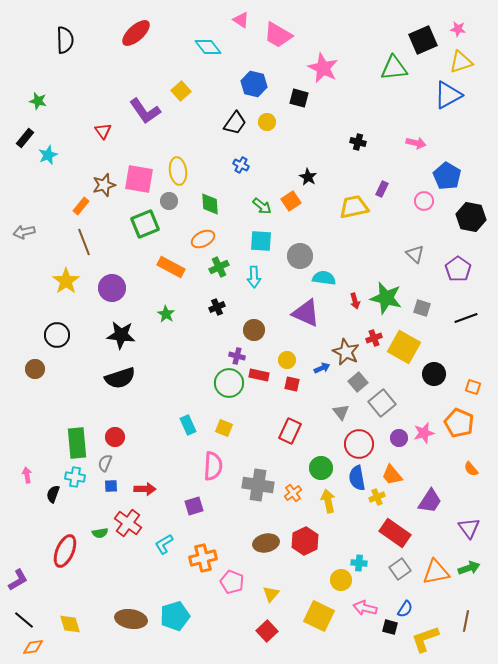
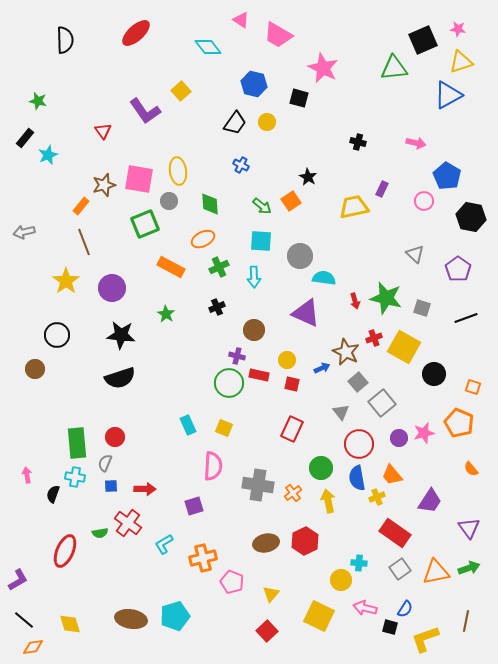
red rectangle at (290, 431): moved 2 px right, 2 px up
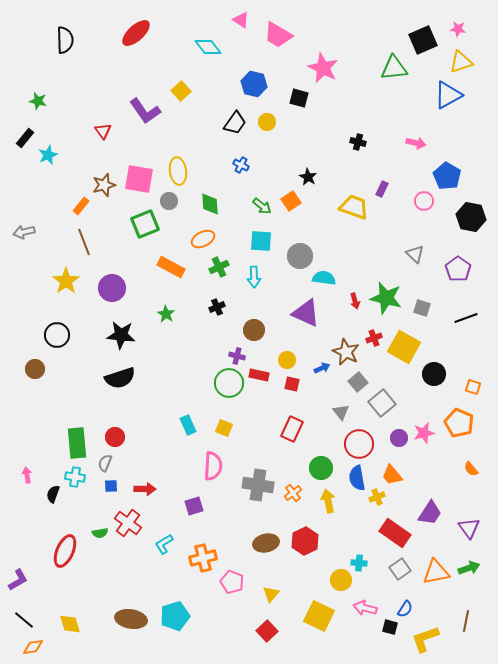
yellow trapezoid at (354, 207): rotated 32 degrees clockwise
purple trapezoid at (430, 501): moved 12 px down
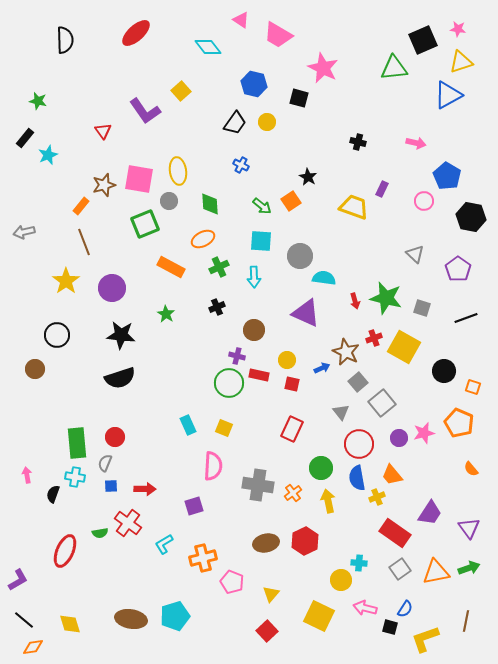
black circle at (434, 374): moved 10 px right, 3 px up
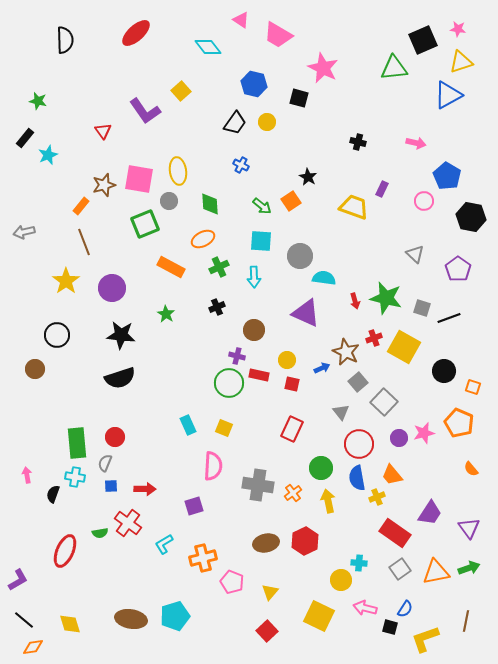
black line at (466, 318): moved 17 px left
gray square at (382, 403): moved 2 px right, 1 px up; rotated 8 degrees counterclockwise
yellow triangle at (271, 594): moved 1 px left, 2 px up
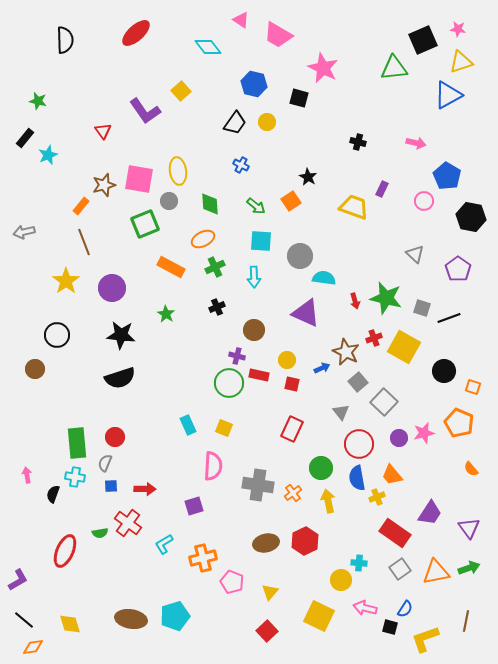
green arrow at (262, 206): moved 6 px left
green cross at (219, 267): moved 4 px left
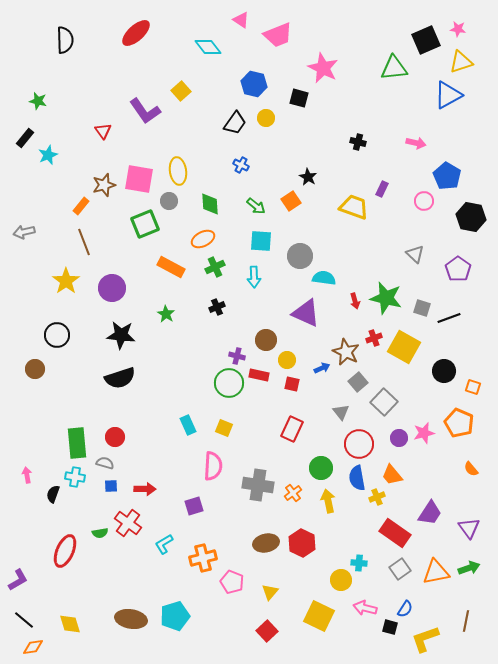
pink trapezoid at (278, 35): rotated 52 degrees counterclockwise
black square at (423, 40): moved 3 px right
yellow circle at (267, 122): moved 1 px left, 4 px up
brown circle at (254, 330): moved 12 px right, 10 px down
gray semicircle at (105, 463): rotated 84 degrees clockwise
red hexagon at (305, 541): moved 3 px left, 2 px down; rotated 8 degrees counterclockwise
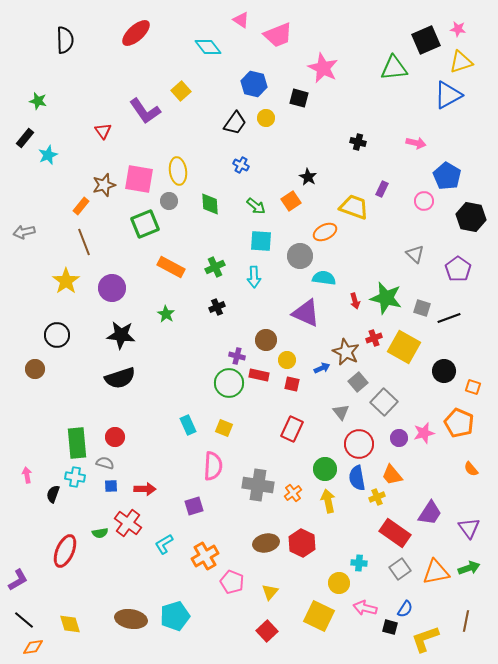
orange ellipse at (203, 239): moved 122 px right, 7 px up
green circle at (321, 468): moved 4 px right, 1 px down
orange cross at (203, 558): moved 2 px right, 2 px up; rotated 16 degrees counterclockwise
yellow circle at (341, 580): moved 2 px left, 3 px down
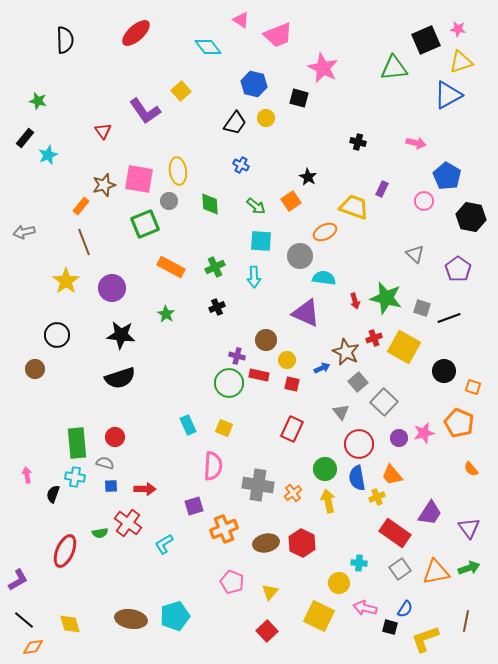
orange cross at (205, 556): moved 19 px right, 27 px up; rotated 8 degrees clockwise
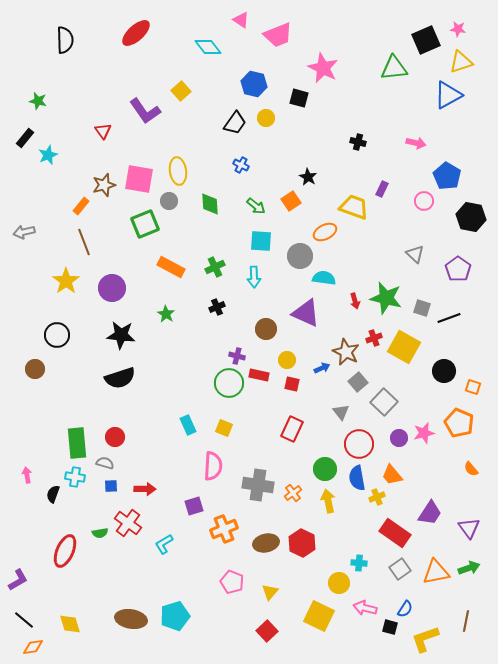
brown circle at (266, 340): moved 11 px up
